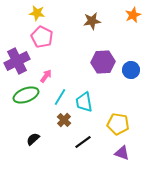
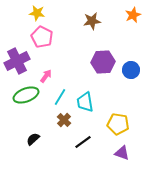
cyan trapezoid: moved 1 px right
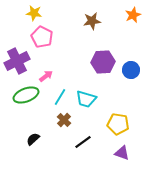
yellow star: moved 3 px left
pink arrow: rotated 16 degrees clockwise
cyan trapezoid: moved 1 px right, 3 px up; rotated 65 degrees counterclockwise
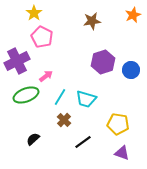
yellow star: rotated 28 degrees clockwise
purple hexagon: rotated 15 degrees counterclockwise
